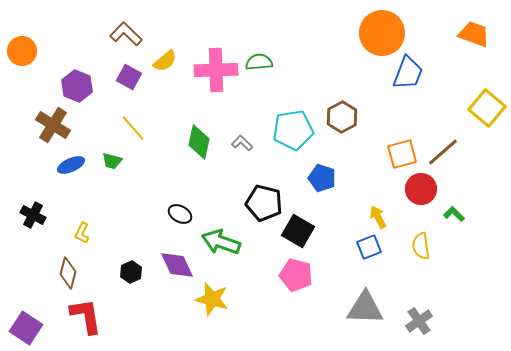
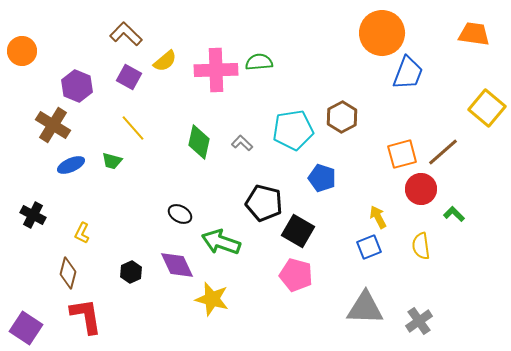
orange trapezoid at (474, 34): rotated 12 degrees counterclockwise
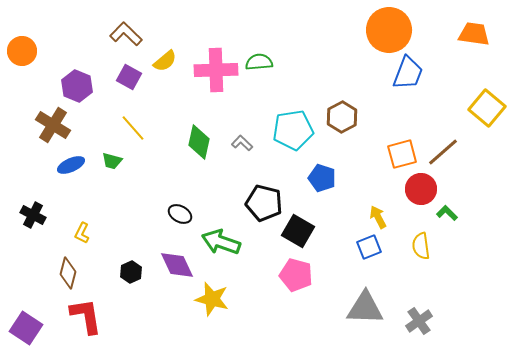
orange circle at (382, 33): moved 7 px right, 3 px up
green L-shape at (454, 214): moved 7 px left, 1 px up
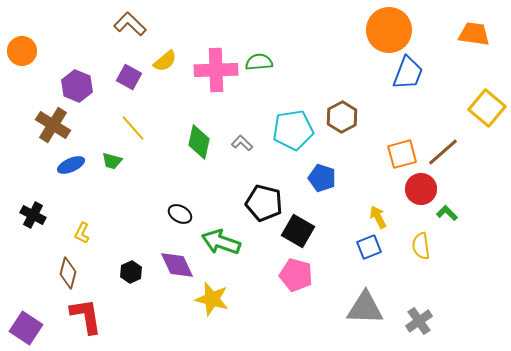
brown L-shape at (126, 34): moved 4 px right, 10 px up
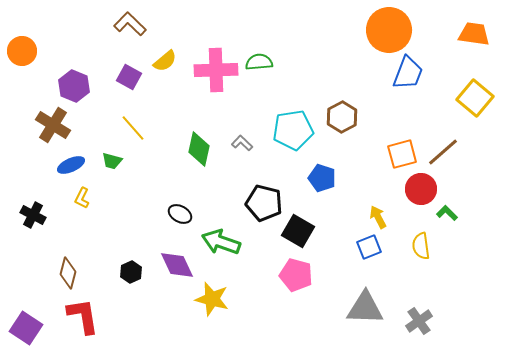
purple hexagon at (77, 86): moved 3 px left
yellow square at (487, 108): moved 12 px left, 10 px up
green diamond at (199, 142): moved 7 px down
yellow L-shape at (82, 233): moved 35 px up
red L-shape at (86, 316): moved 3 px left
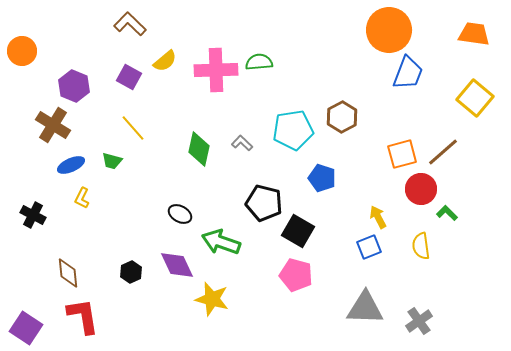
brown diamond at (68, 273): rotated 20 degrees counterclockwise
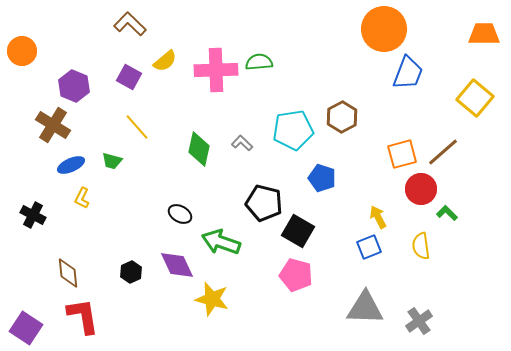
orange circle at (389, 30): moved 5 px left, 1 px up
orange trapezoid at (474, 34): moved 10 px right; rotated 8 degrees counterclockwise
yellow line at (133, 128): moved 4 px right, 1 px up
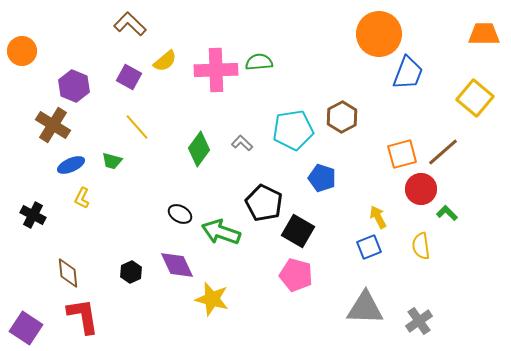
orange circle at (384, 29): moved 5 px left, 5 px down
green diamond at (199, 149): rotated 24 degrees clockwise
black pentagon at (264, 203): rotated 12 degrees clockwise
green arrow at (221, 242): moved 10 px up
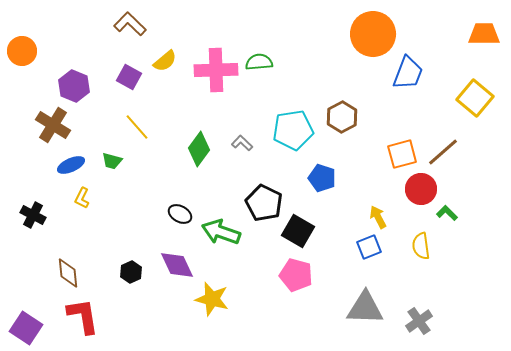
orange circle at (379, 34): moved 6 px left
